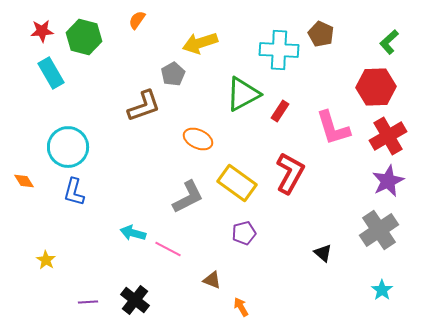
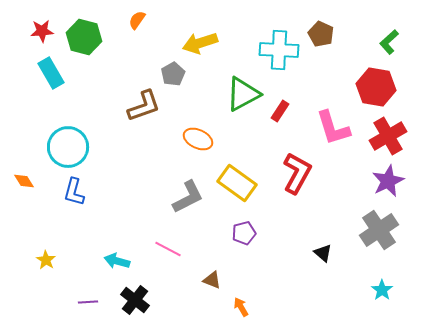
red hexagon: rotated 12 degrees clockwise
red L-shape: moved 7 px right
cyan arrow: moved 16 px left, 28 px down
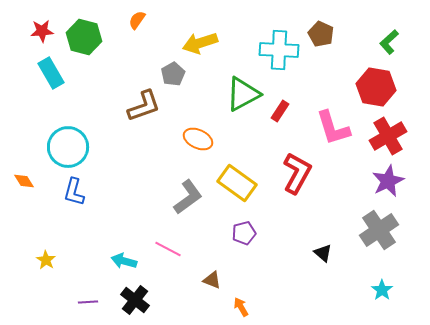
gray L-shape: rotated 9 degrees counterclockwise
cyan arrow: moved 7 px right
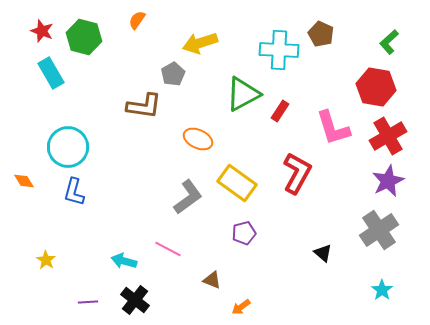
red star: rotated 25 degrees clockwise
brown L-shape: rotated 27 degrees clockwise
orange arrow: rotated 96 degrees counterclockwise
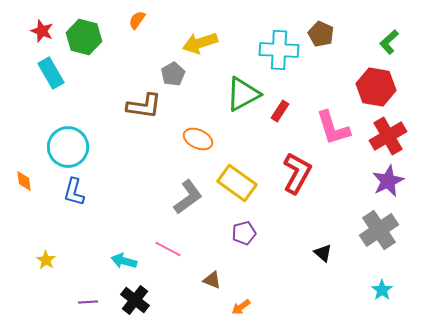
orange diamond: rotated 25 degrees clockwise
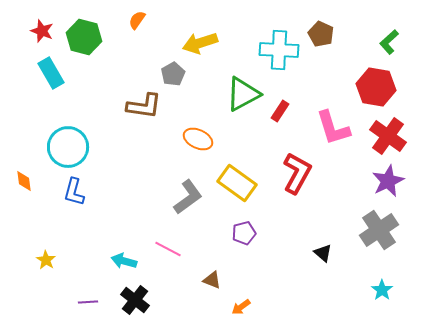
red cross: rotated 24 degrees counterclockwise
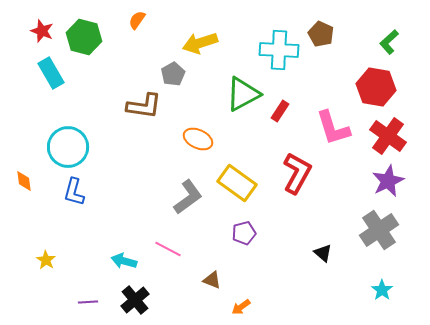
black cross: rotated 12 degrees clockwise
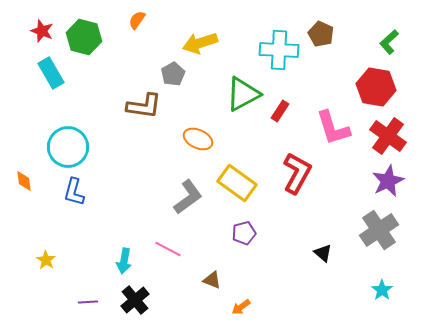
cyan arrow: rotated 95 degrees counterclockwise
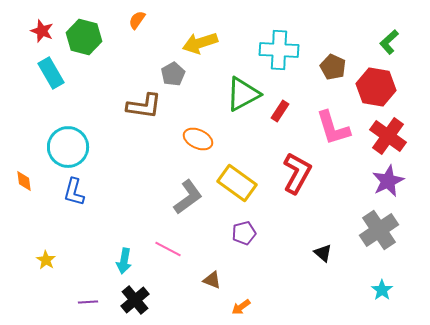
brown pentagon: moved 12 px right, 33 px down
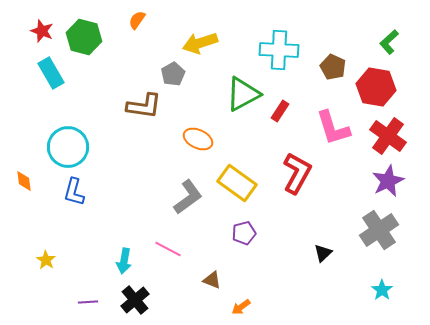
black triangle: rotated 36 degrees clockwise
